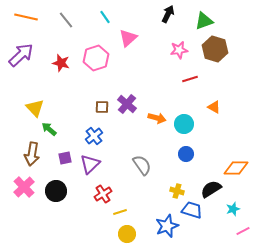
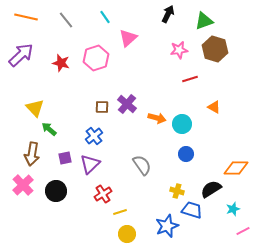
cyan circle: moved 2 px left
pink cross: moved 1 px left, 2 px up
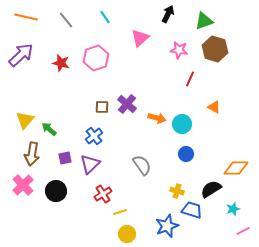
pink triangle: moved 12 px right
pink star: rotated 18 degrees clockwise
red line: rotated 49 degrees counterclockwise
yellow triangle: moved 10 px left, 12 px down; rotated 24 degrees clockwise
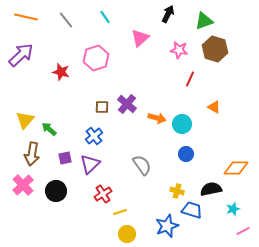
red star: moved 9 px down
black semicircle: rotated 20 degrees clockwise
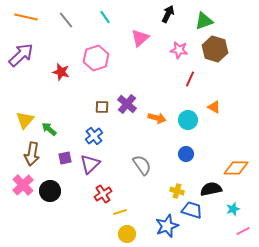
cyan circle: moved 6 px right, 4 px up
black circle: moved 6 px left
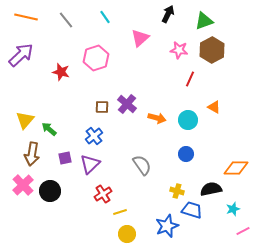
brown hexagon: moved 3 px left, 1 px down; rotated 15 degrees clockwise
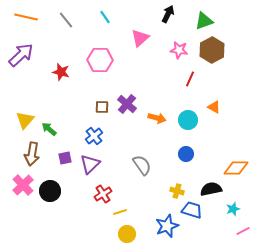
pink hexagon: moved 4 px right, 2 px down; rotated 20 degrees clockwise
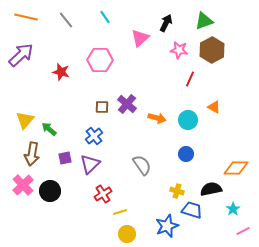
black arrow: moved 2 px left, 9 px down
cyan star: rotated 16 degrees counterclockwise
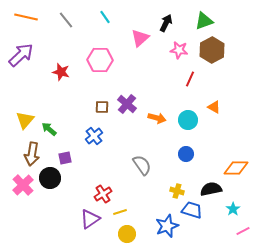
purple triangle: moved 55 px down; rotated 10 degrees clockwise
black circle: moved 13 px up
